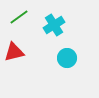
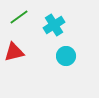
cyan circle: moved 1 px left, 2 px up
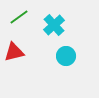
cyan cross: rotated 10 degrees counterclockwise
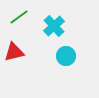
cyan cross: moved 1 px down
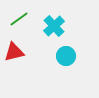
green line: moved 2 px down
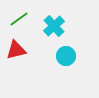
red triangle: moved 2 px right, 2 px up
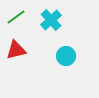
green line: moved 3 px left, 2 px up
cyan cross: moved 3 px left, 6 px up
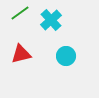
green line: moved 4 px right, 4 px up
red triangle: moved 5 px right, 4 px down
